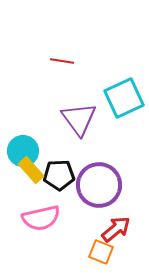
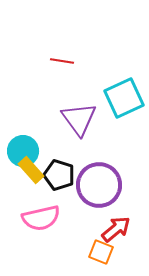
black pentagon: rotated 20 degrees clockwise
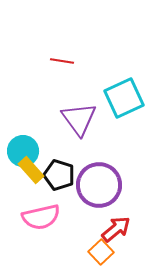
pink semicircle: moved 1 px up
orange square: rotated 25 degrees clockwise
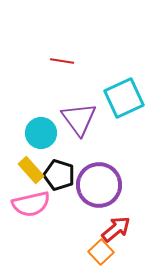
cyan circle: moved 18 px right, 18 px up
pink semicircle: moved 10 px left, 13 px up
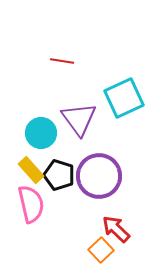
purple circle: moved 9 px up
pink semicircle: rotated 90 degrees counterclockwise
red arrow: rotated 96 degrees counterclockwise
orange square: moved 2 px up
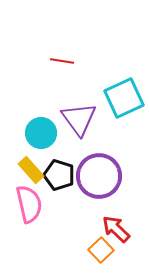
pink semicircle: moved 2 px left
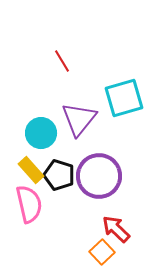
red line: rotated 50 degrees clockwise
cyan square: rotated 9 degrees clockwise
purple triangle: rotated 15 degrees clockwise
orange square: moved 1 px right, 2 px down
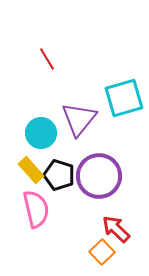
red line: moved 15 px left, 2 px up
pink semicircle: moved 7 px right, 5 px down
